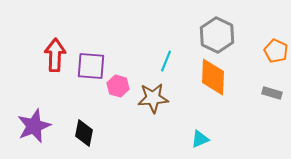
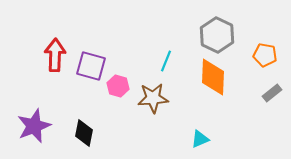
orange pentagon: moved 11 px left, 4 px down; rotated 15 degrees counterclockwise
purple square: rotated 12 degrees clockwise
gray rectangle: rotated 54 degrees counterclockwise
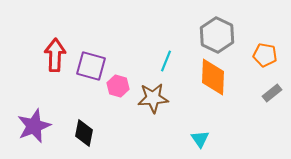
cyan triangle: rotated 42 degrees counterclockwise
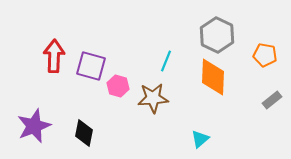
red arrow: moved 1 px left, 1 px down
gray rectangle: moved 7 px down
cyan triangle: rotated 24 degrees clockwise
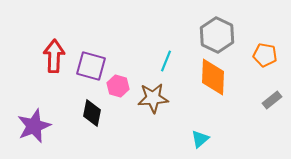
black diamond: moved 8 px right, 20 px up
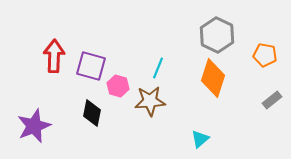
cyan line: moved 8 px left, 7 px down
orange diamond: moved 1 px down; rotated 15 degrees clockwise
brown star: moved 3 px left, 3 px down
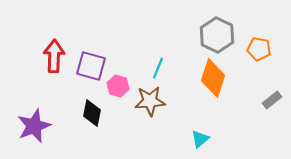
orange pentagon: moved 6 px left, 6 px up
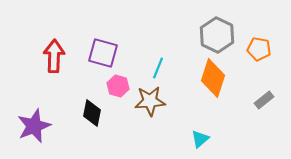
purple square: moved 12 px right, 13 px up
gray rectangle: moved 8 px left
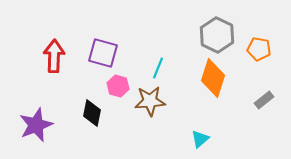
purple star: moved 2 px right, 1 px up
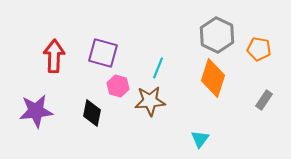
gray rectangle: rotated 18 degrees counterclockwise
purple star: moved 14 px up; rotated 16 degrees clockwise
cyan triangle: rotated 12 degrees counterclockwise
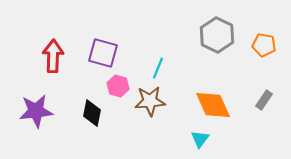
orange pentagon: moved 5 px right, 4 px up
red arrow: moved 1 px left
orange diamond: moved 27 px down; rotated 42 degrees counterclockwise
